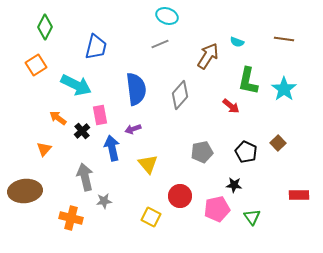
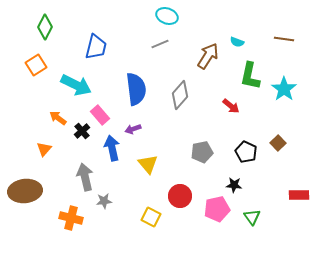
green L-shape: moved 2 px right, 5 px up
pink rectangle: rotated 30 degrees counterclockwise
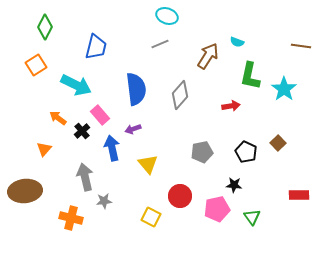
brown line: moved 17 px right, 7 px down
red arrow: rotated 48 degrees counterclockwise
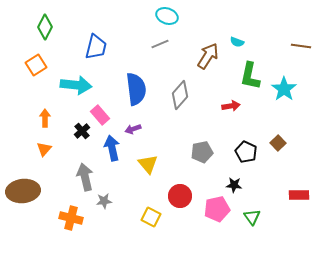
cyan arrow: rotated 20 degrees counterclockwise
orange arrow: moved 13 px left; rotated 54 degrees clockwise
brown ellipse: moved 2 px left
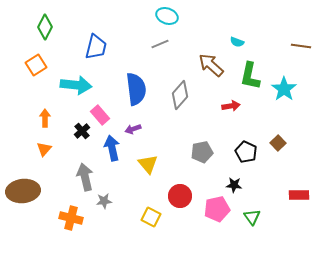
brown arrow: moved 3 px right, 9 px down; rotated 80 degrees counterclockwise
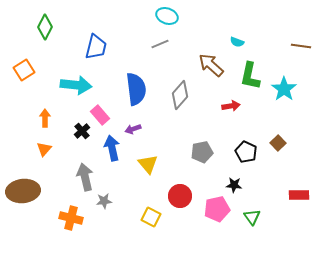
orange square: moved 12 px left, 5 px down
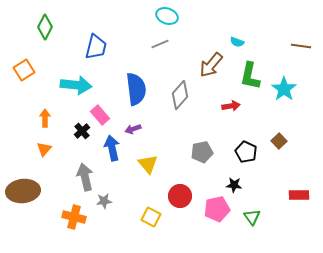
brown arrow: rotated 92 degrees counterclockwise
brown square: moved 1 px right, 2 px up
orange cross: moved 3 px right, 1 px up
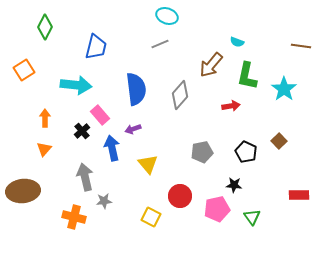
green L-shape: moved 3 px left
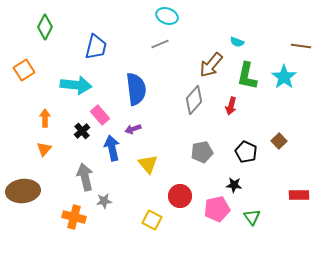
cyan star: moved 12 px up
gray diamond: moved 14 px right, 5 px down
red arrow: rotated 114 degrees clockwise
yellow square: moved 1 px right, 3 px down
